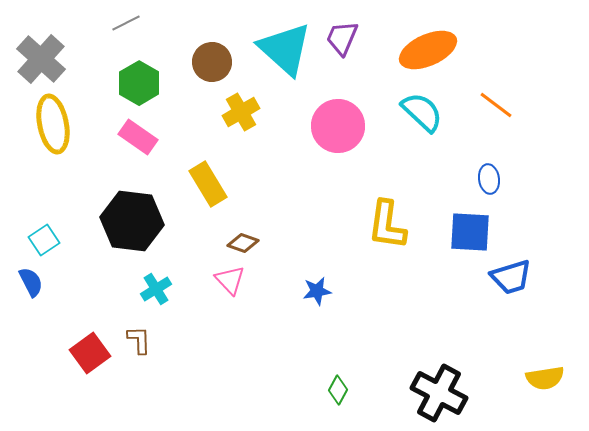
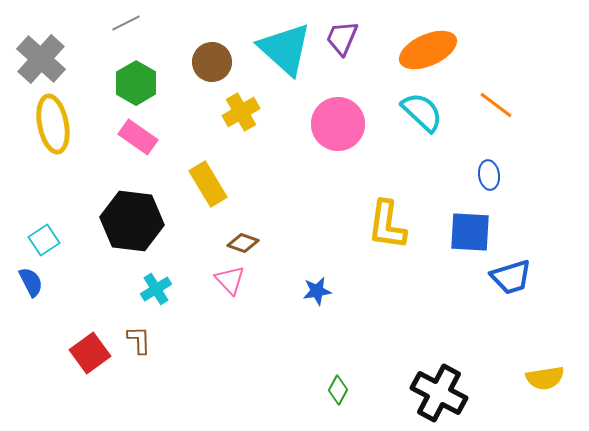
green hexagon: moved 3 px left
pink circle: moved 2 px up
blue ellipse: moved 4 px up
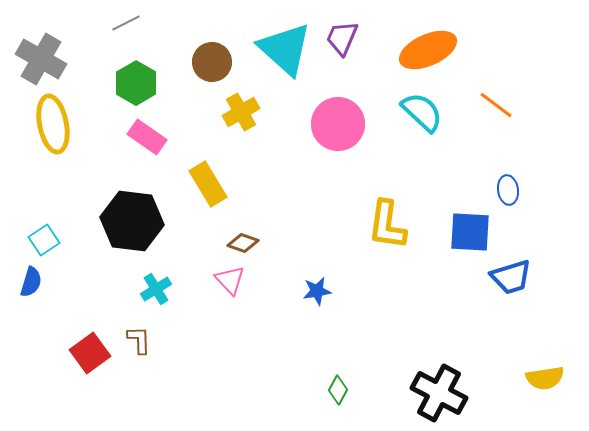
gray cross: rotated 12 degrees counterclockwise
pink rectangle: moved 9 px right
blue ellipse: moved 19 px right, 15 px down
blue semicircle: rotated 44 degrees clockwise
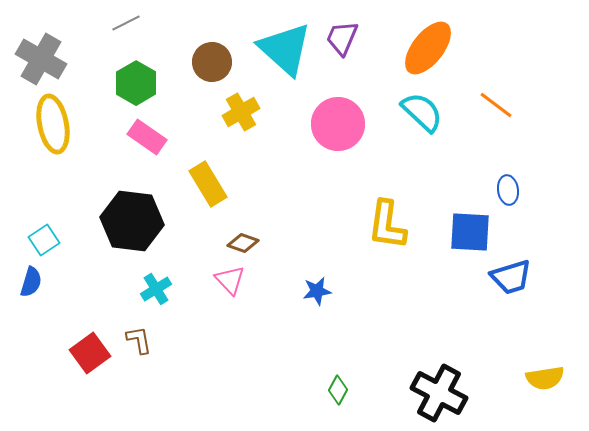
orange ellipse: moved 2 px up; rotated 28 degrees counterclockwise
brown L-shape: rotated 8 degrees counterclockwise
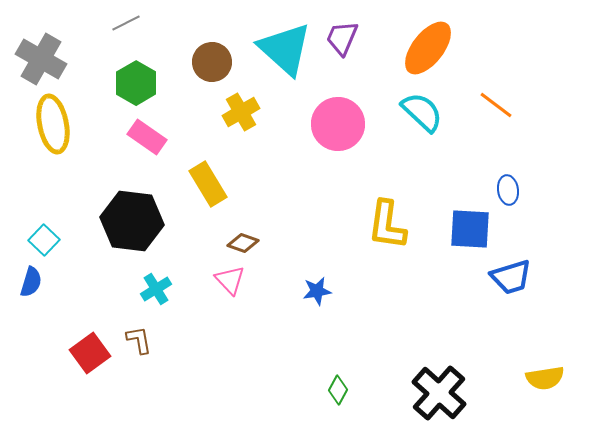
blue square: moved 3 px up
cyan square: rotated 12 degrees counterclockwise
black cross: rotated 14 degrees clockwise
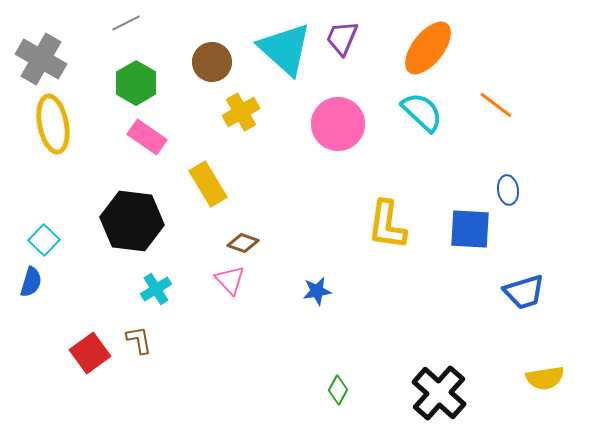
blue trapezoid: moved 13 px right, 15 px down
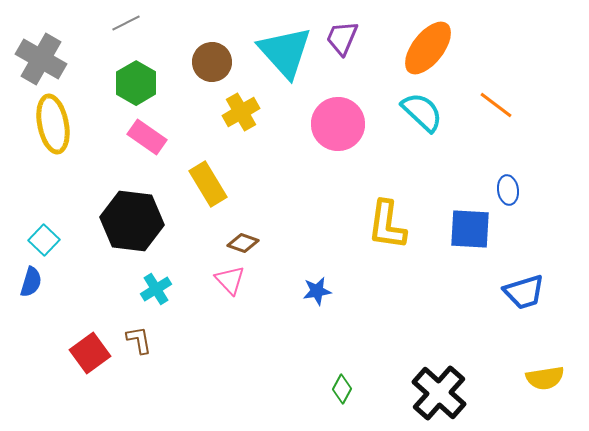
cyan triangle: moved 3 px down; rotated 6 degrees clockwise
green diamond: moved 4 px right, 1 px up
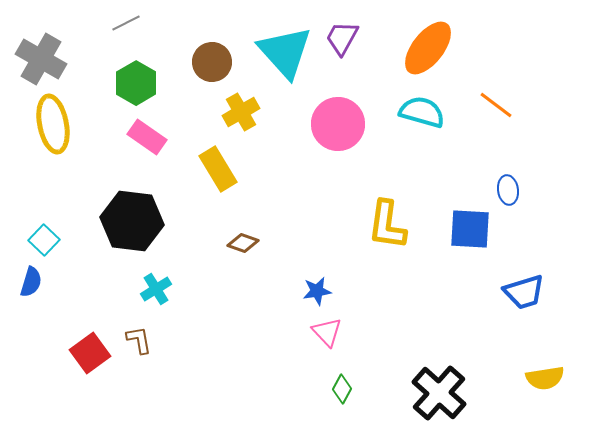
purple trapezoid: rotated 6 degrees clockwise
cyan semicircle: rotated 27 degrees counterclockwise
yellow rectangle: moved 10 px right, 15 px up
pink triangle: moved 97 px right, 52 px down
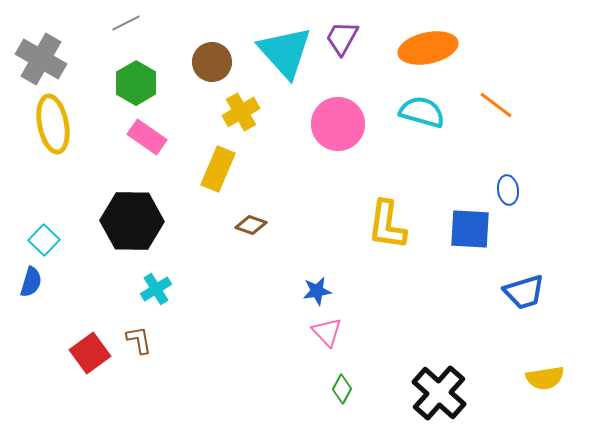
orange ellipse: rotated 40 degrees clockwise
yellow rectangle: rotated 54 degrees clockwise
black hexagon: rotated 6 degrees counterclockwise
brown diamond: moved 8 px right, 18 px up
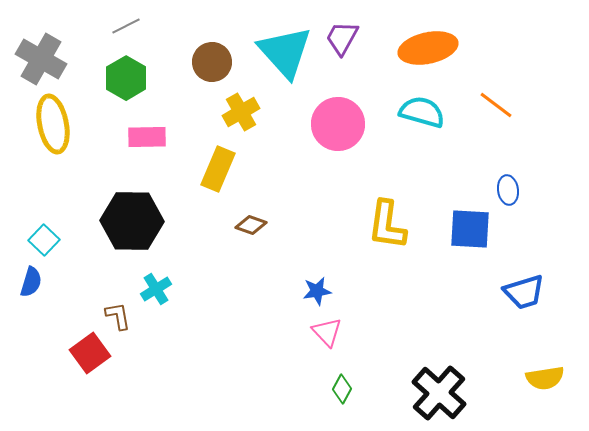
gray line: moved 3 px down
green hexagon: moved 10 px left, 5 px up
pink rectangle: rotated 36 degrees counterclockwise
brown L-shape: moved 21 px left, 24 px up
